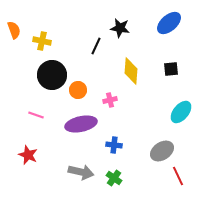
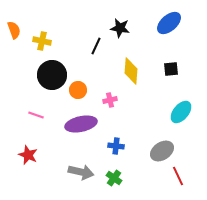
blue cross: moved 2 px right, 1 px down
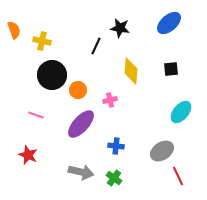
purple ellipse: rotated 36 degrees counterclockwise
